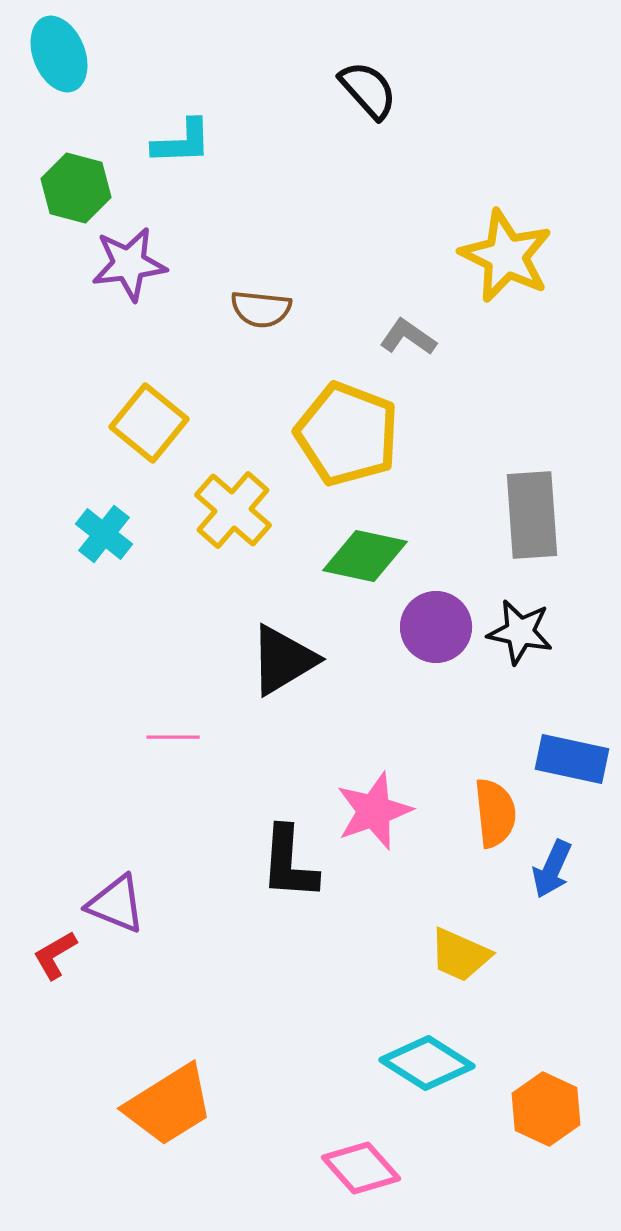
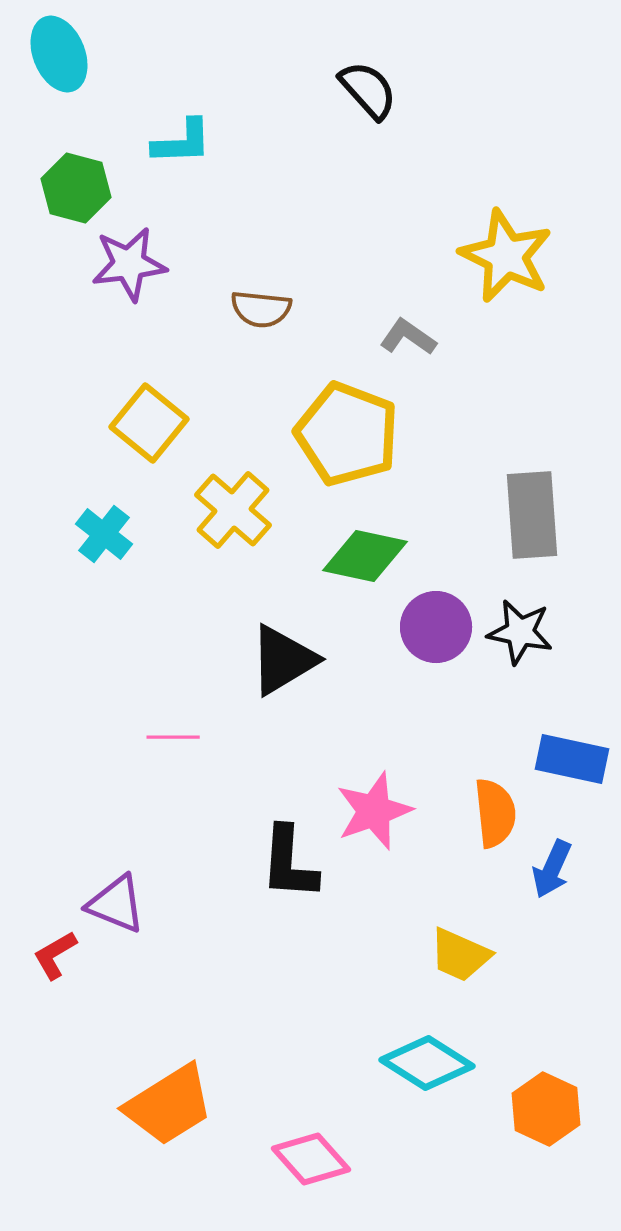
pink diamond: moved 50 px left, 9 px up
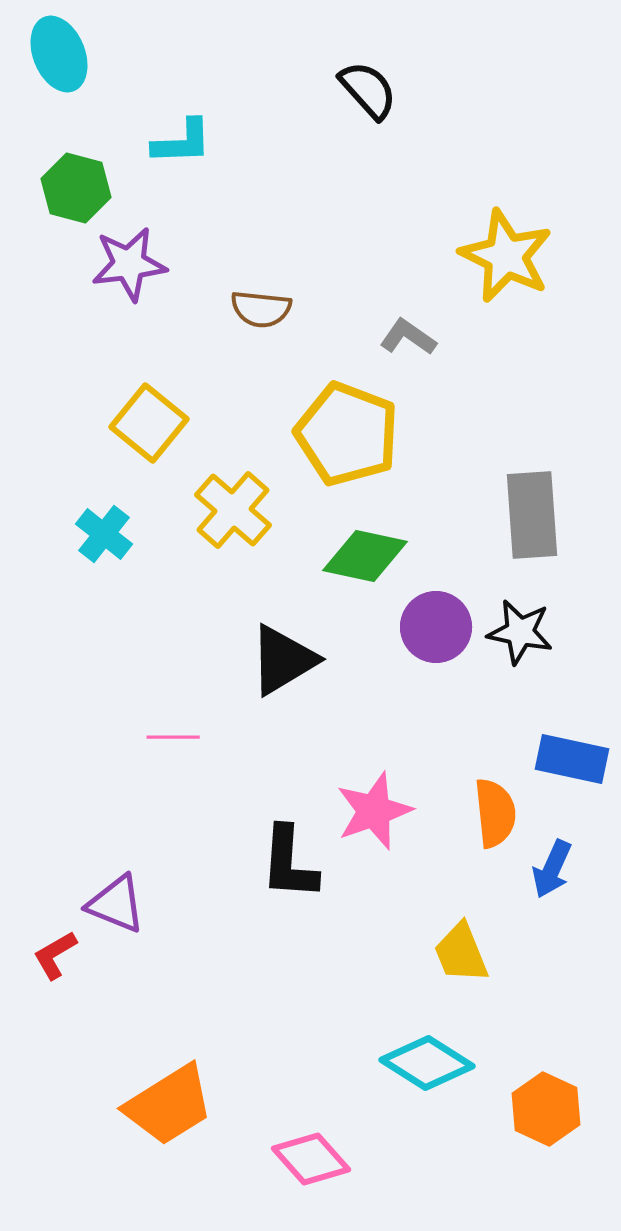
yellow trapezoid: moved 1 px right, 2 px up; rotated 44 degrees clockwise
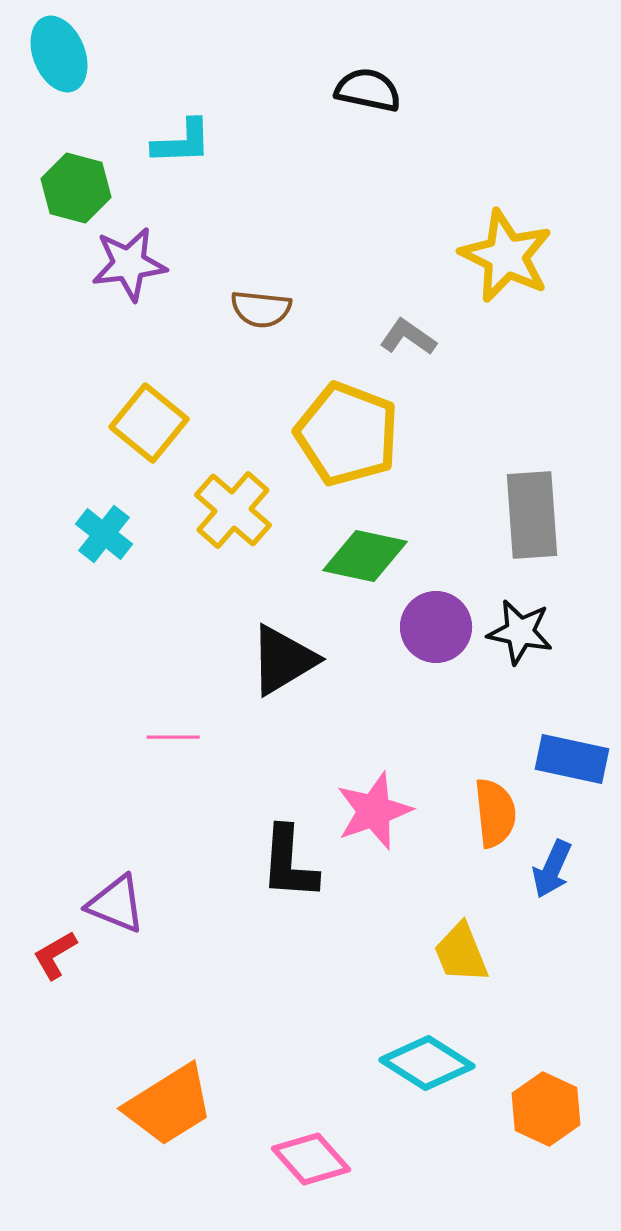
black semicircle: rotated 36 degrees counterclockwise
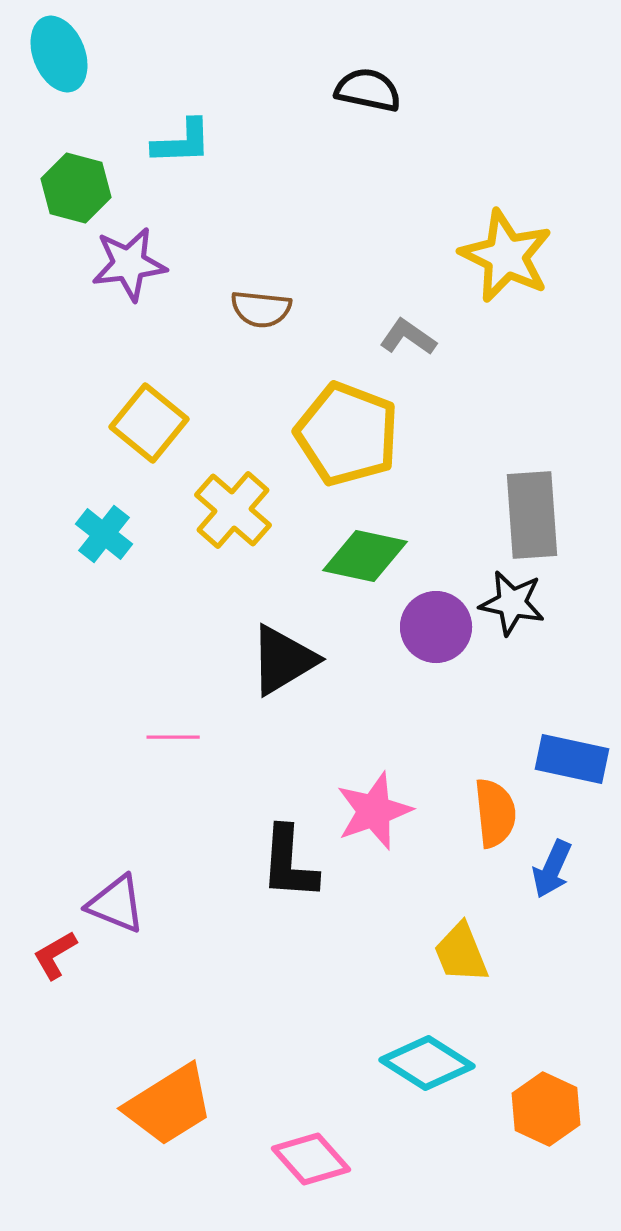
black star: moved 8 px left, 29 px up
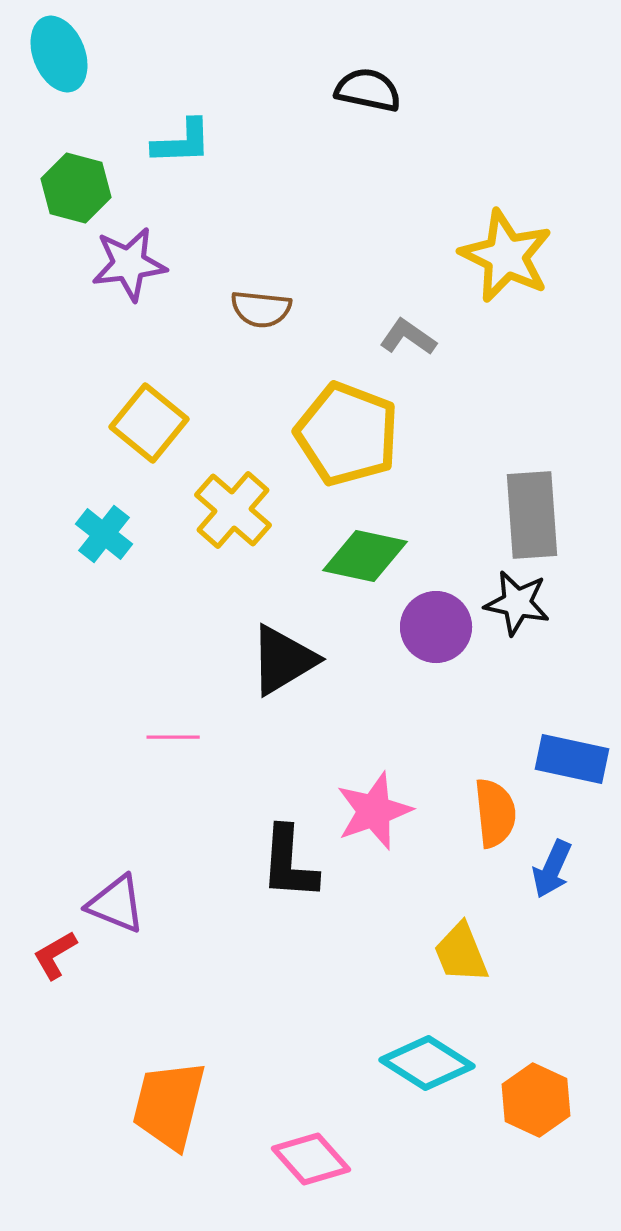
black star: moved 5 px right
orange trapezoid: rotated 136 degrees clockwise
orange hexagon: moved 10 px left, 9 px up
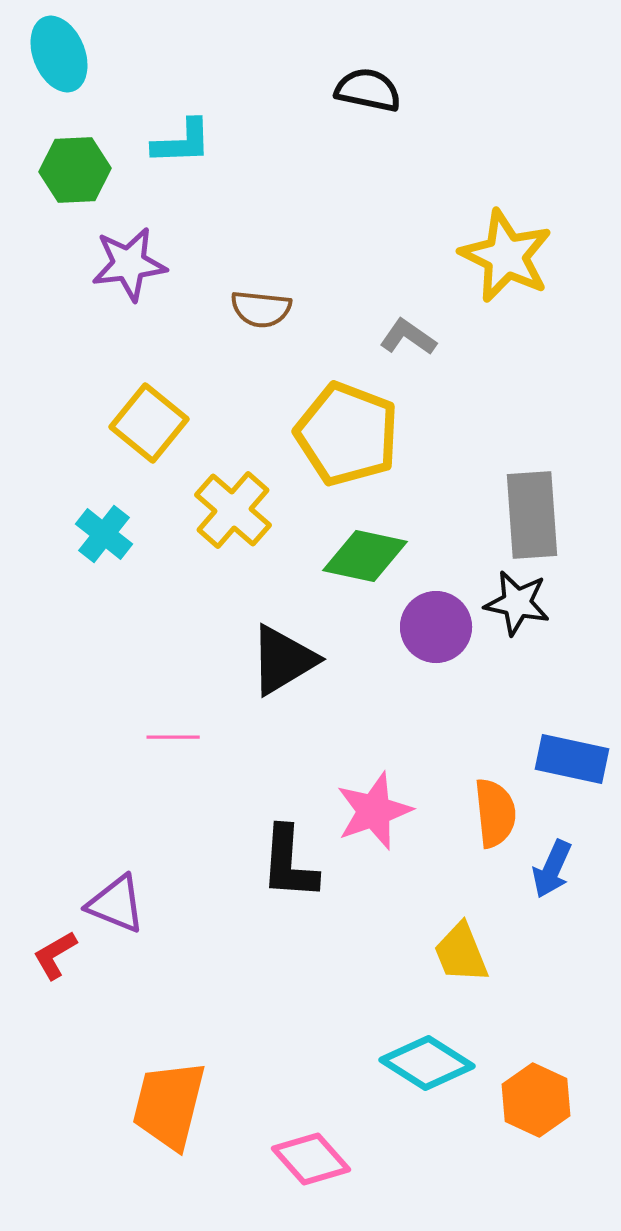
green hexagon: moved 1 px left, 18 px up; rotated 18 degrees counterclockwise
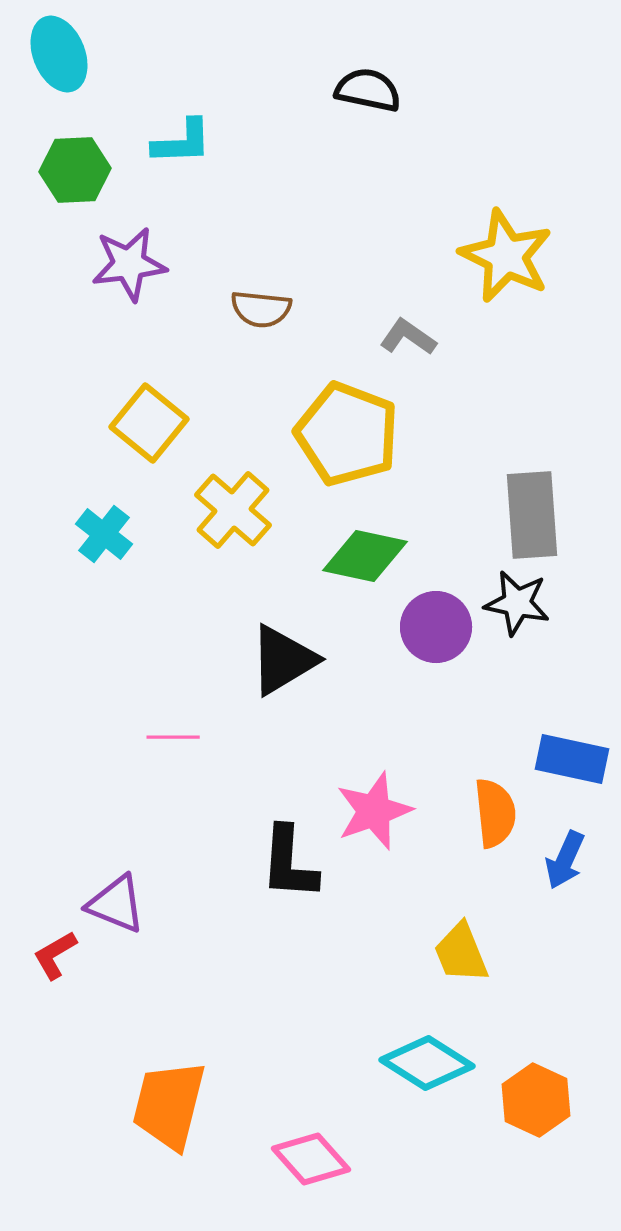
blue arrow: moved 13 px right, 9 px up
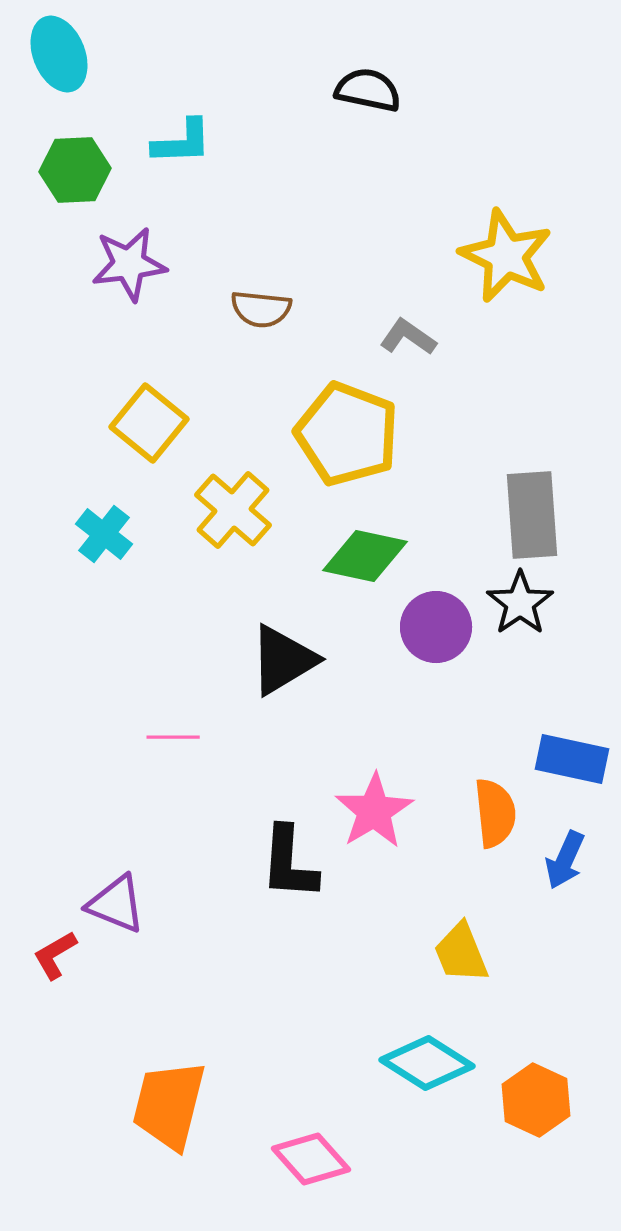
black star: moved 3 px right; rotated 26 degrees clockwise
pink star: rotated 12 degrees counterclockwise
